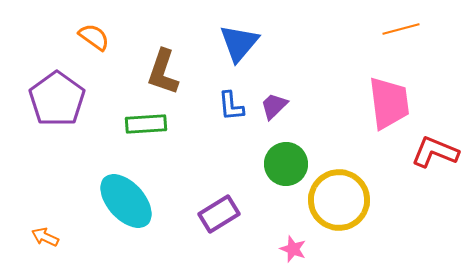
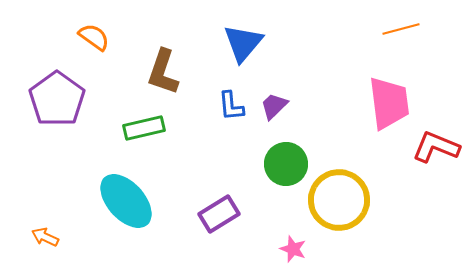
blue triangle: moved 4 px right
green rectangle: moved 2 px left, 4 px down; rotated 9 degrees counterclockwise
red L-shape: moved 1 px right, 5 px up
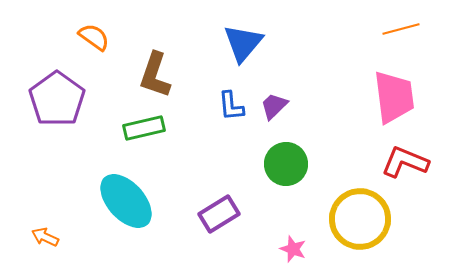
brown L-shape: moved 8 px left, 3 px down
pink trapezoid: moved 5 px right, 6 px up
red L-shape: moved 31 px left, 15 px down
yellow circle: moved 21 px right, 19 px down
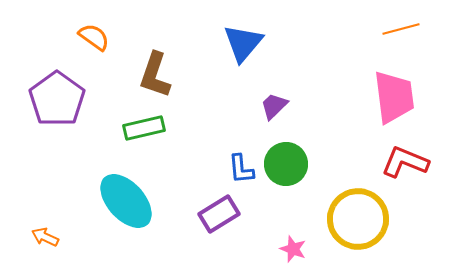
blue L-shape: moved 10 px right, 63 px down
yellow circle: moved 2 px left
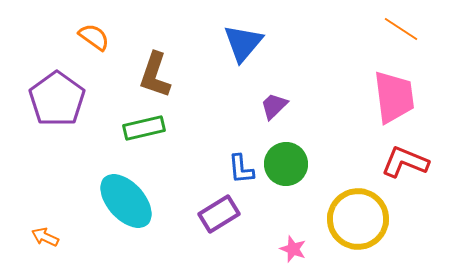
orange line: rotated 48 degrees clockwise
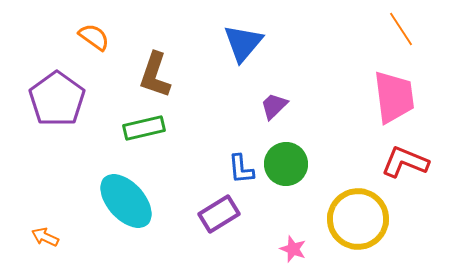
orange line: rotated 24 degrees clockwise
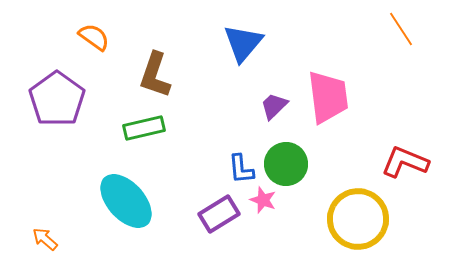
pink trapezoid: moved 66 px left
orange arrow: moved 2 px down; rotated 16 degrees clockwise
pink star: moved 30 px left, 49 px up
